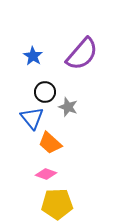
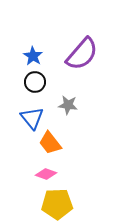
black circle: moved 10 px left, 10 px up
gray star: moved 2 px up; rotated 12 degrees counterclockwise
orange trapezoid: rotated 10 degrees clockwise
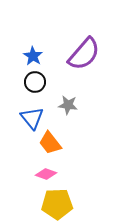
purple semicircle: moved 2 px right
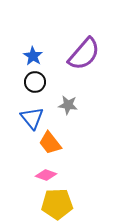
pink diamond: moved 1 px down
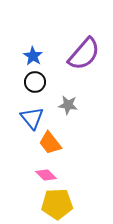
pink diamond: rotated 25 degrees clockwise
